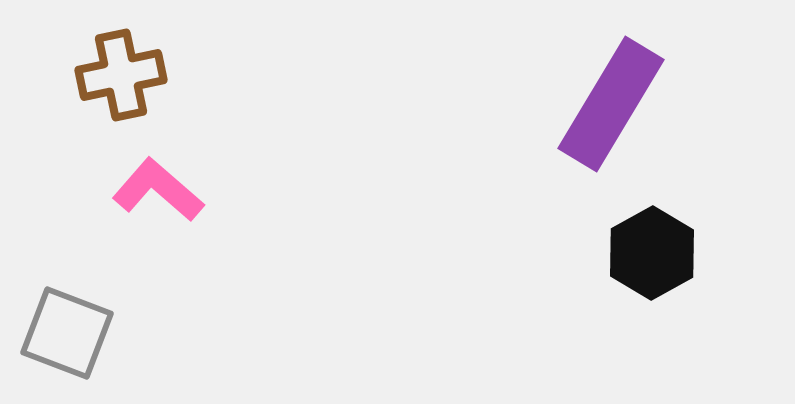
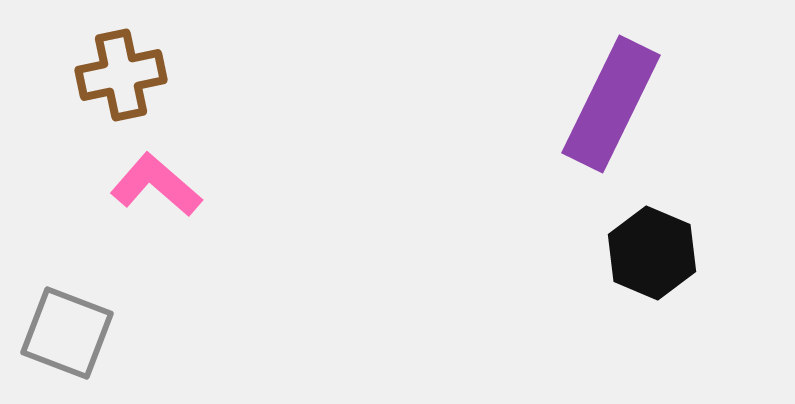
purple rectangle: rotated 5 degrees counterclockwise
pink L-shape: moved 2 px left, 5 px up
black hexagon: rotated 8 degrees counterclockwise
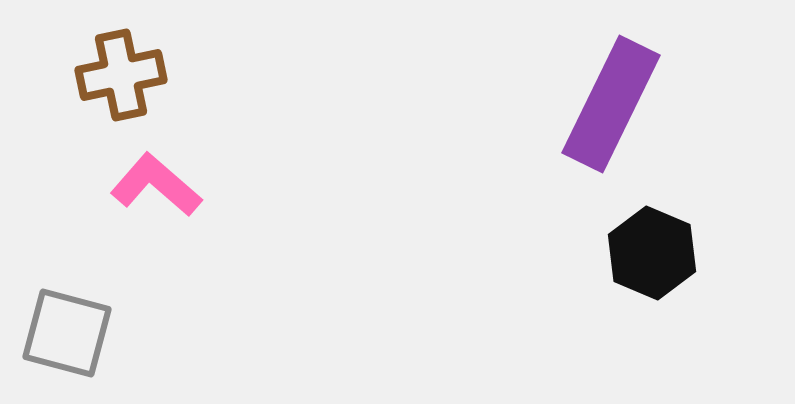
gray square: rotated 6 degrees counterclockwise
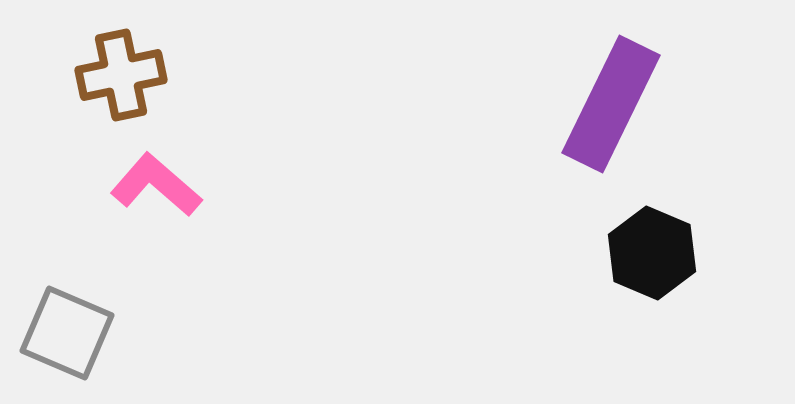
gray square: rotated 8 degrees clockwise
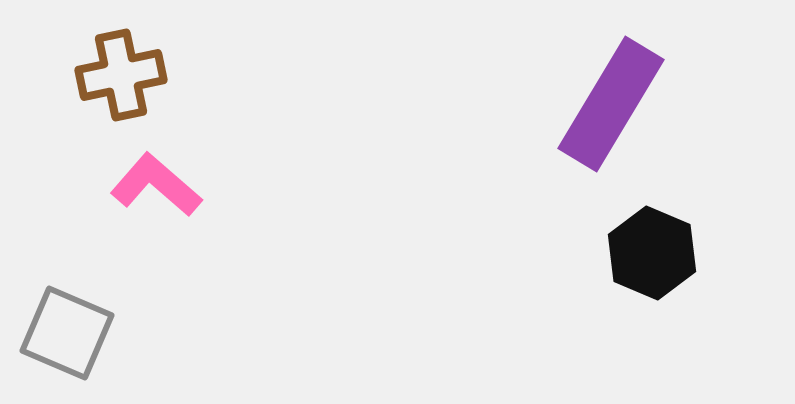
purple rectangle: rotated 5 degrees clockwise
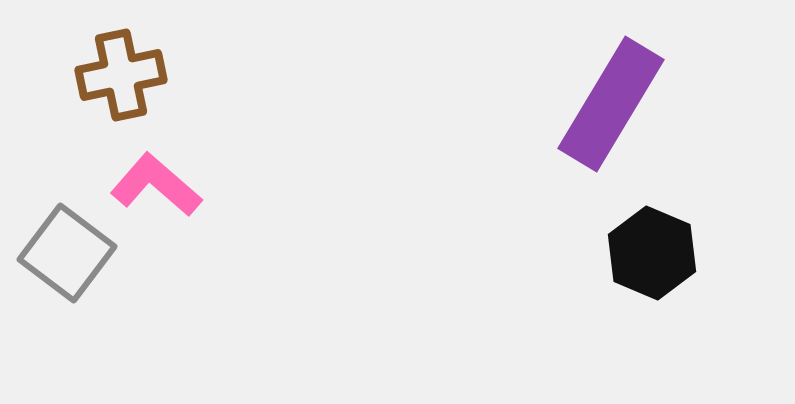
gray square: moved 80 px up; rotated 14 degrees clockwise
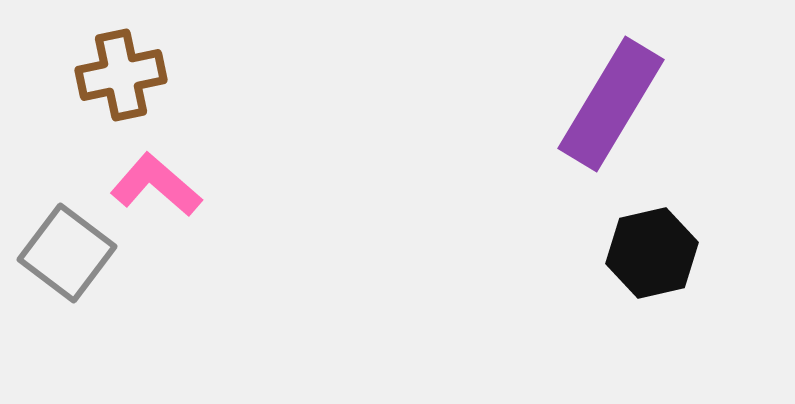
black hexagon: rotated 24 degrees clockwise
